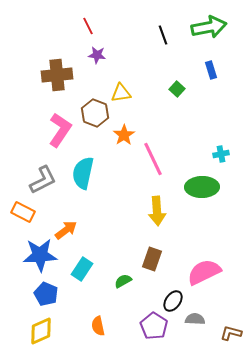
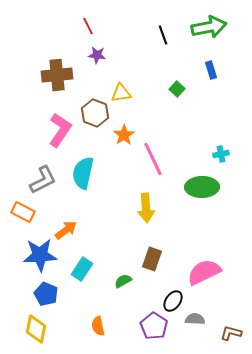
yellow arrow: moved 11 px left, 3 px up
yellow diamond: moved 5 px left, 2 px up; rotated 56 degrees counterclockwise
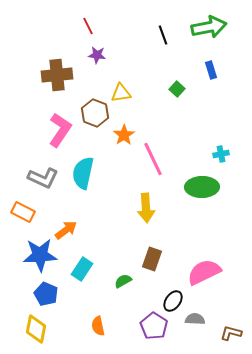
gray L-shape: moved 2 px up; rotated 52 degrees clockwise
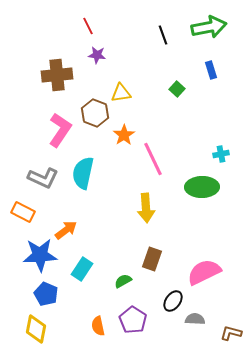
purple pentagon: moved 21 px left, 6 px up
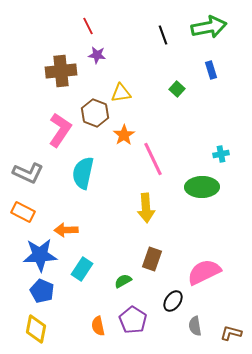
brown cross: moved 4 px right, 4 px up
gray L-shape: moved 15 px left, 5 px up
orange arrow: rotated 145 degrees counterclockwise
blue pentagon: moved 4 px left, 3 px up
gray semicircle: moved 7 px down; rotated 102 degrees counterclockwise
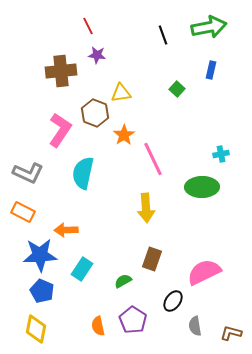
blue rectangle: rotated 30 degrees clockwise
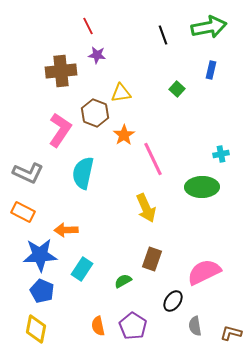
yellow arrow: rotated 20 degrees counterclockwise
purple pentagon: moved 6 px down
